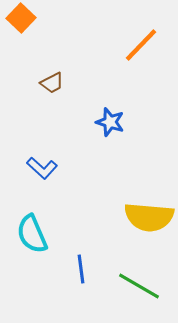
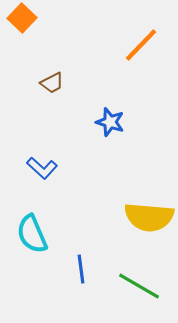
orange square: moved 1 px right
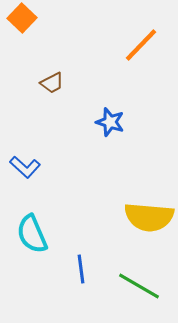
blue L-shape: moved 17 px left, 1 px up
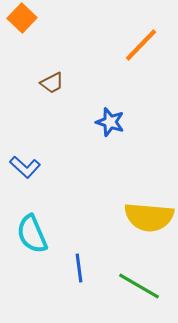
blue line: moved 2 px left, 1 px up
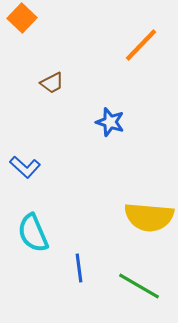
cyan semicircle: moved 1 px right, 1 px up
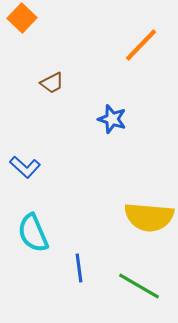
blue star: moved 2 px right, 3 px up
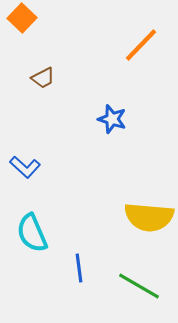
brown trapezoid: moved 9 px left, 5 px up
cyan semicircle: moved 1 px left
